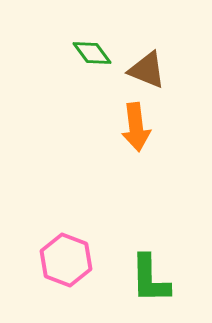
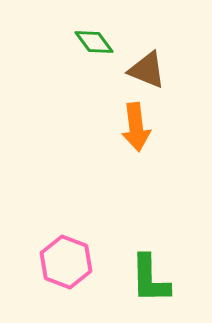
green diamond: moved 2 px right, 11 px up
pink hexagon: moved 2 px down
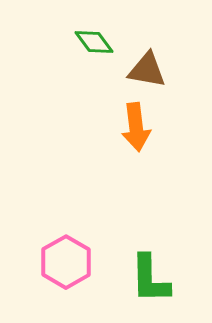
brown triangle: rotated 12 degrees counterclockwise
pink hexagon: rotated 9 degrees clockwise
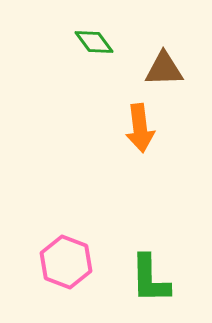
brown triangle: moved 17 px right, 1 px up; rotated 12 degrees counterclockwise
orange arrow: moved 4 px right, 1 px down
pink hexagon: rotated 9 degrees counterclockwise
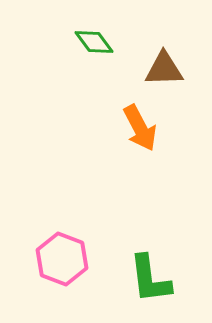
orange arrow: rotated 21 degrees counterclockwise
pink hexagon: moved 4 px left, 3 px up
green L-shape: rotated 6 degrees counterclockwise
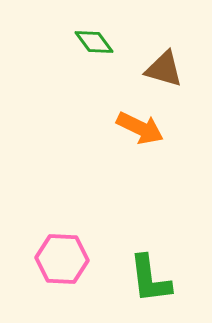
brown triangle: rotated 18 degrees clockwise
orange arrow: rotated 36 degrees counterclockwise
pink hexagon: rotated 18 degrees counterclockwise
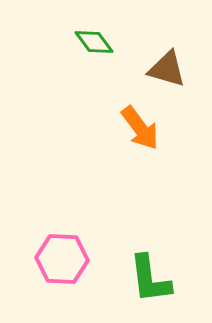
brown triangle: moved 3 px right
orange arrow: rotated 27 degrees clockwise
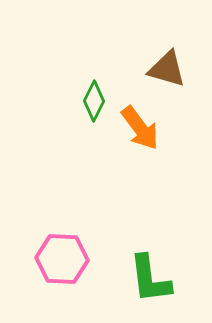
green diamond: moved 59 px down; rotated 63 degrees clockwise
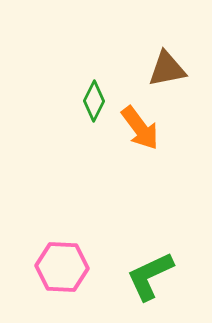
brown triangle: rotated 27 degrees counterclockwise
pink hexagon: moved 8 px down
green L-shape: moved 3 px up; rotated 72 degrees clockwise
